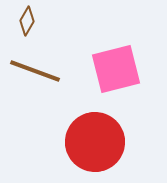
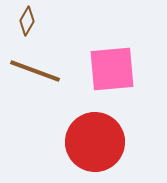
pink square: moved 4 px left; rotated 9 degrees clockwise
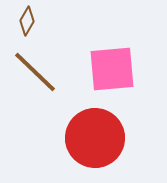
brown line: moved 1 px down; rotated 24 degrees clockwise
red circle: moved 4 px up
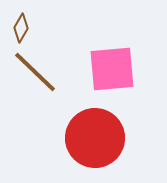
brown diamond: moved 6 px left, 7 px down
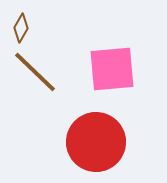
red circle: moved 1 px right, 4 px down
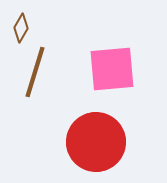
brown line: rotated 63 degrees clockwise
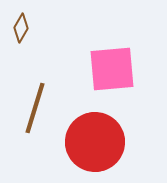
brown line: moved 36 px down
red circle: moved 1 px left
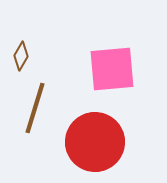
brown diamond: moved 28 px down
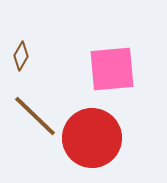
brown line: moved 8 px down; rotated 63 degrees counterclockwise
red circle: moved 3 px left, 4 px up
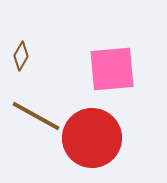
brown line: moved 1 px right; rotated 15 degrees counterclockwise
